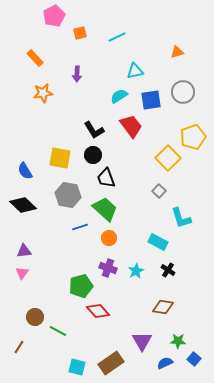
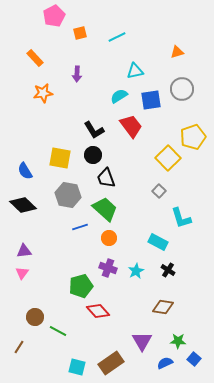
gray circle at (183, 92): moved 1 px left, 3 px up
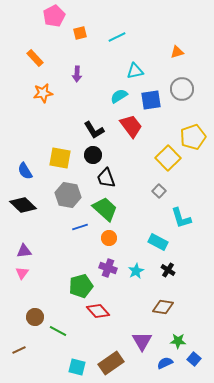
brown line at (19, 347): moved 3 px down; rotated 32 degrees clockwise
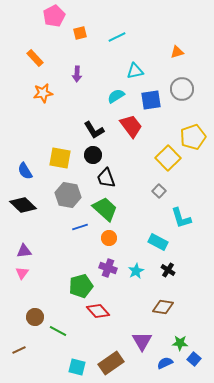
cyan semicircle at (119, 96): moved 3 px left
green star at (178, 341): moved 2 px right, 2 px down
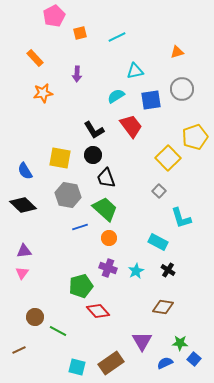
yellow pentagon at (193, 137): moved 2 px right
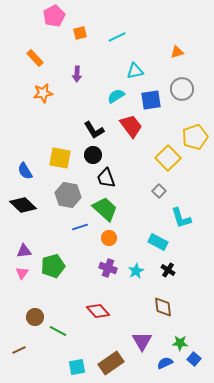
green pentagon at (81, 286): moved 28 px left, 20 px up
brown diamond at (163, 307): rotated 75 degrees clockwise
cyan square at (77, 367): rotated 24 degrees counterclockwise
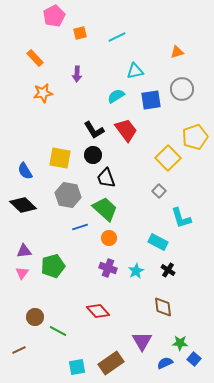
red trapezoid at (131, 126): moved 5 px left, 4 px down
